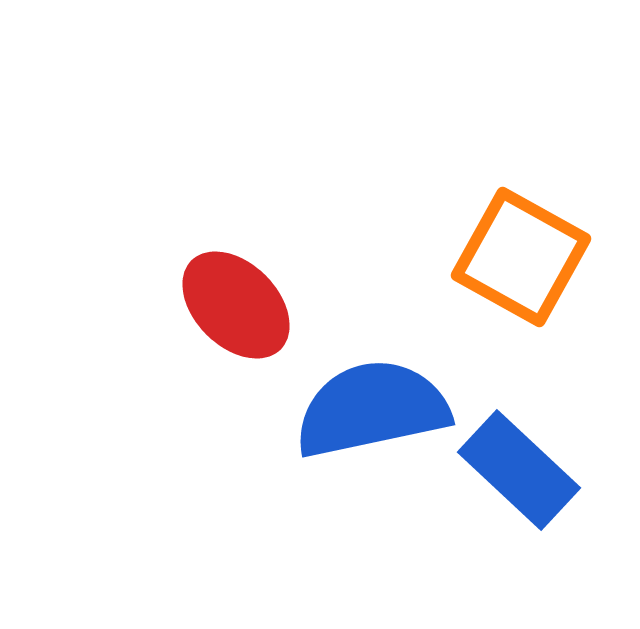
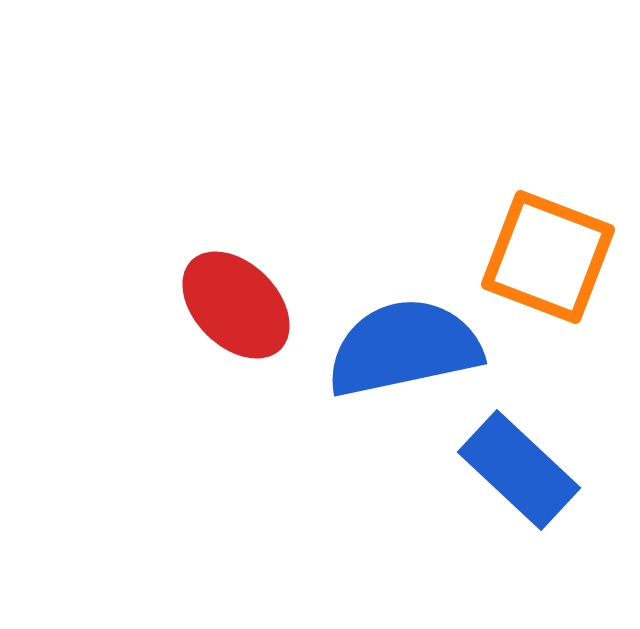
orange square: moved 27 px right; rotated 8 degrees counterclockwise
blue semicircle: moved 32 px right, 61 px up
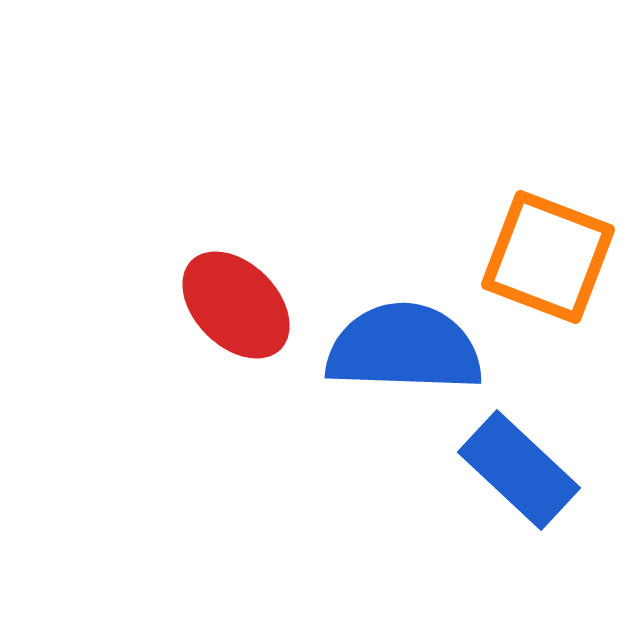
blue semicircle: rotated 14 degrees clockwise
